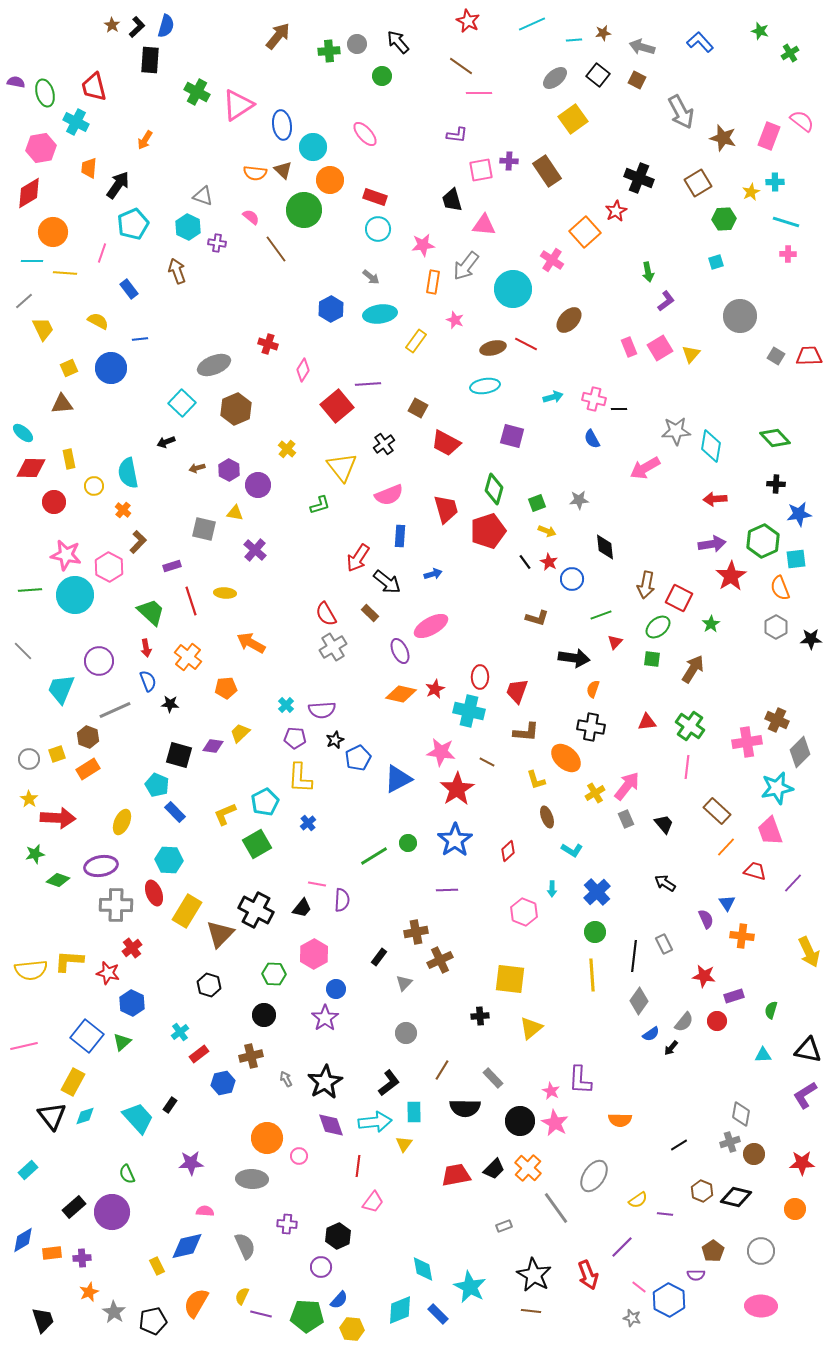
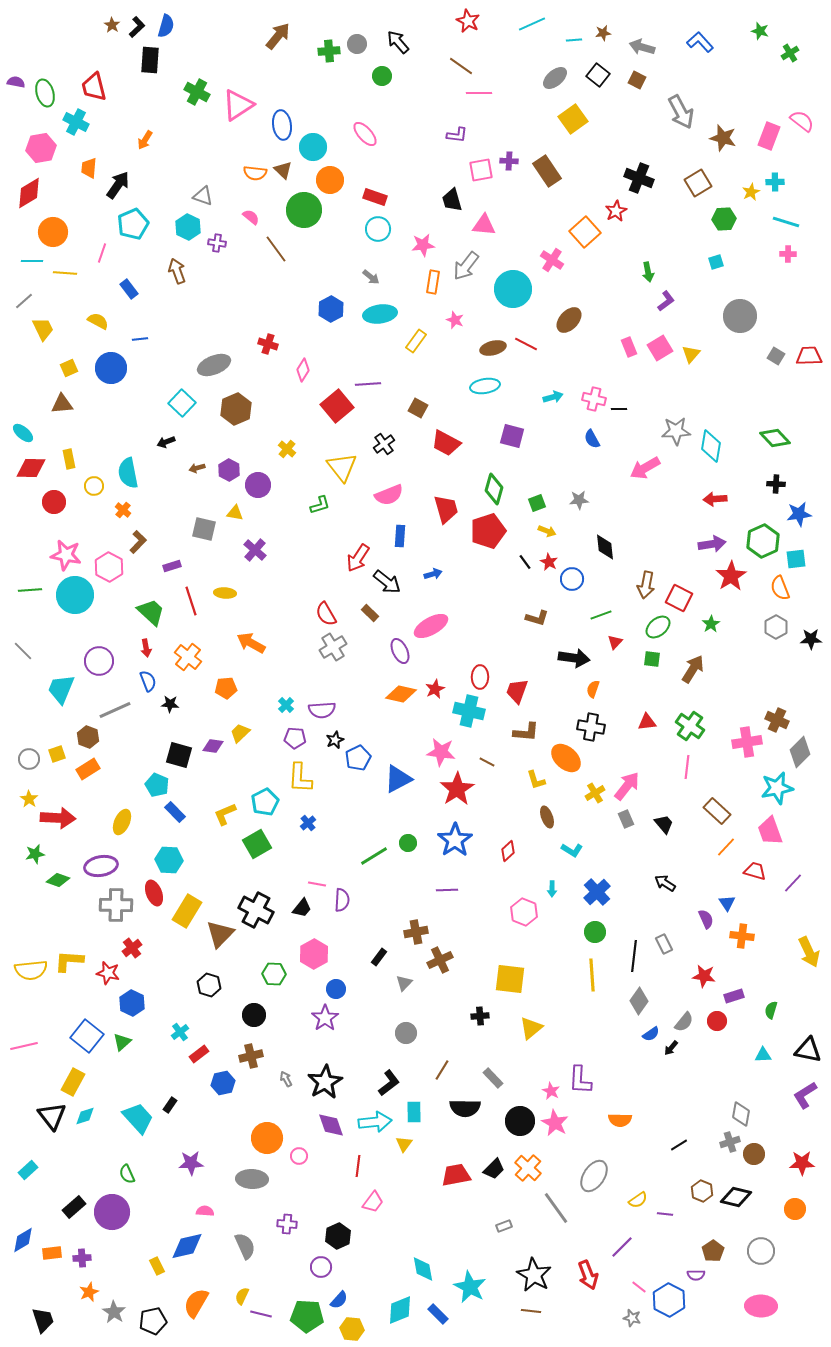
black circle at (264, 1015): moved 10 px left
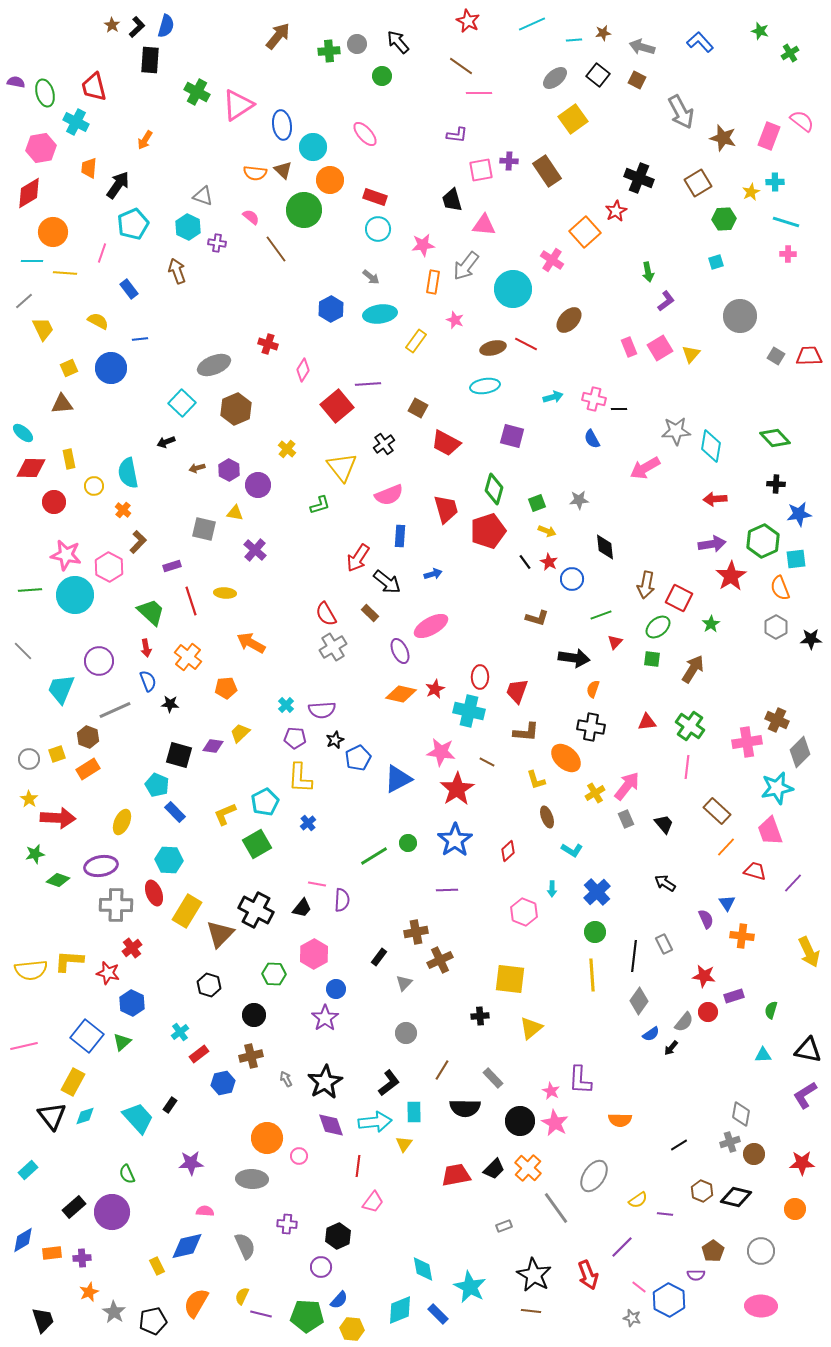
red circle at (717, 1021): moved 9 px left, 9 px up
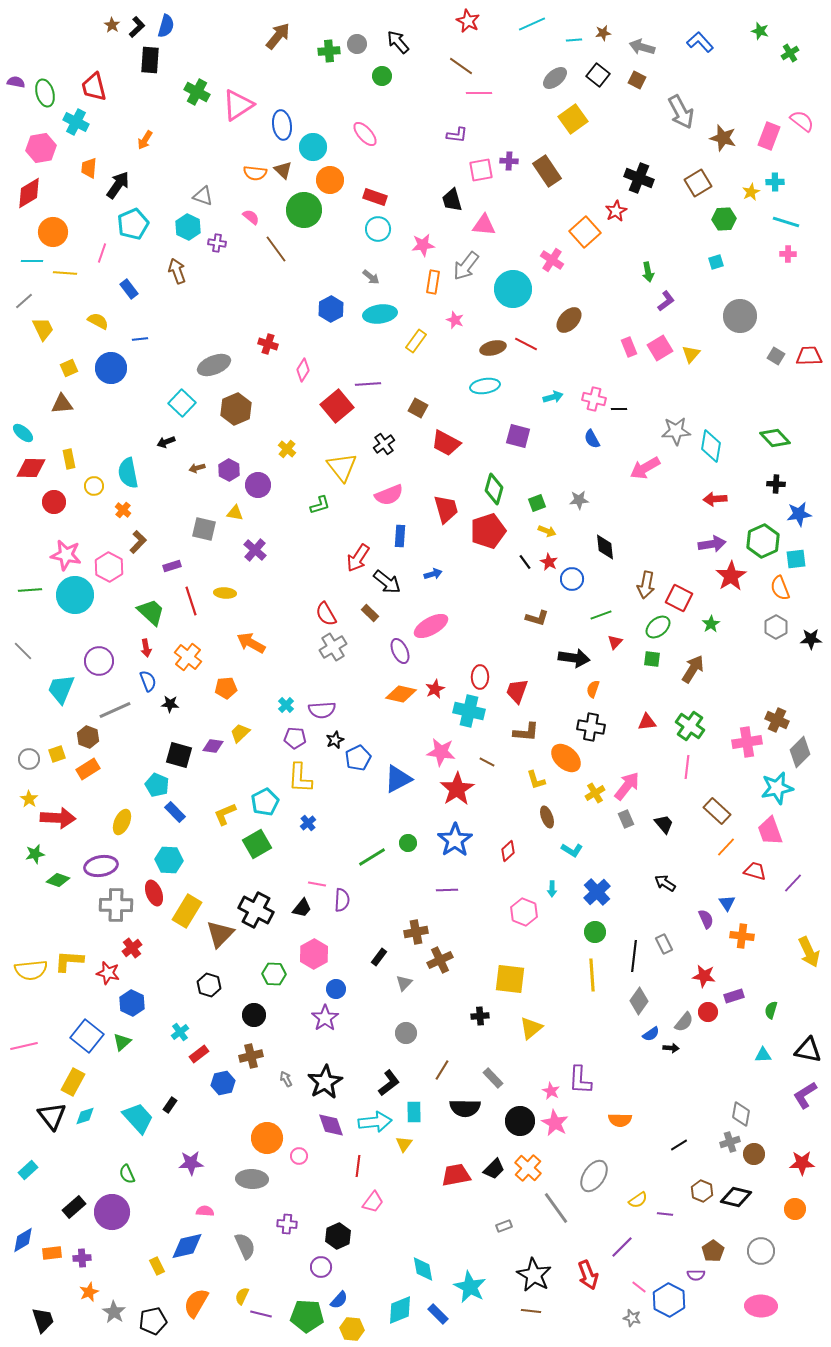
purple square at (512, 436): moved 6 px right
green line at (374, 856): moved 2 px left, 1 px down
black arrow at (671, 1048): rotated 126 degrees counterclockwise
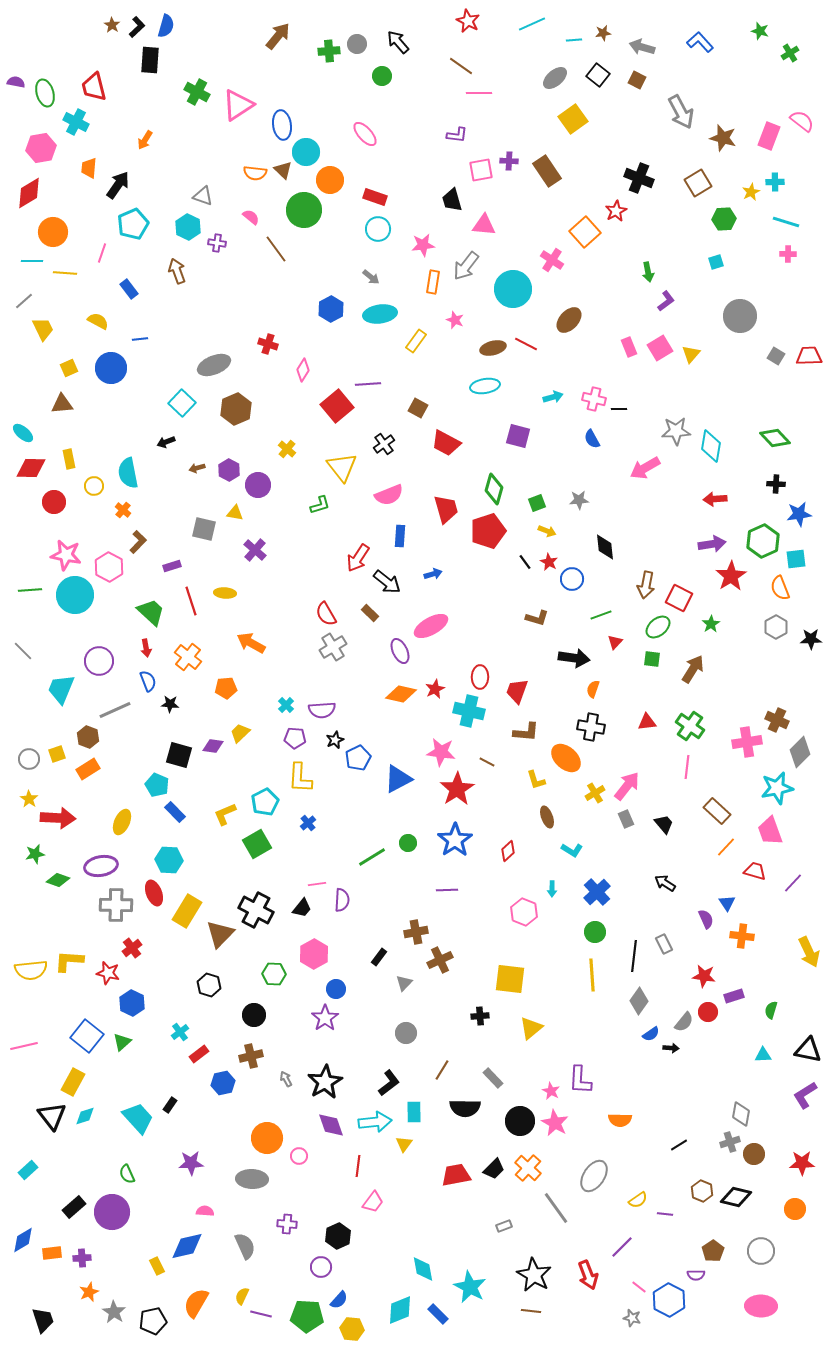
cyan circle at (313, 147): moved 7 px left, 5 px down
pink line at (317, 884): rotated 18 degrees counterclockwise
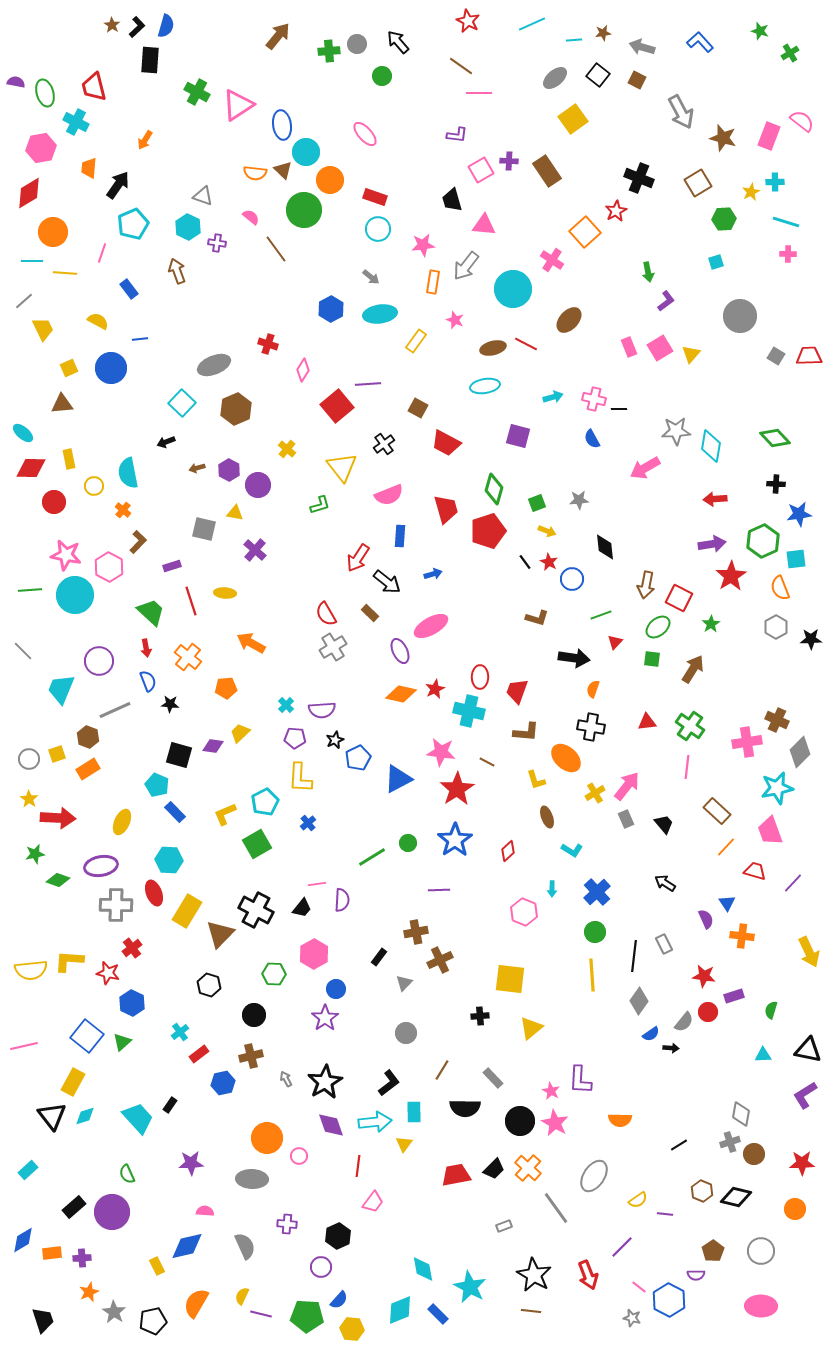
pink square at (481, 170): rotated 20 degrees counterclockwise
purple line at (447, 890): moved 8 px left
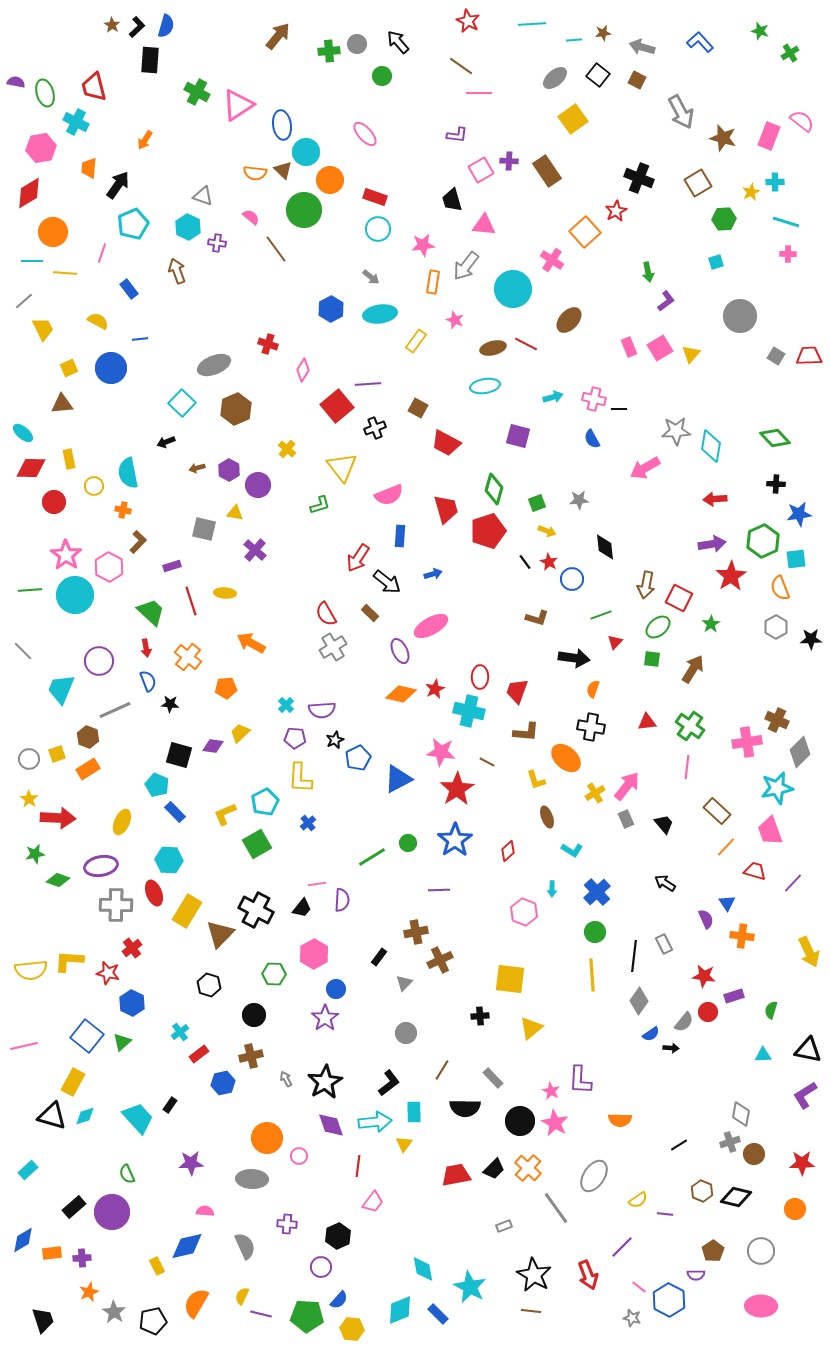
cyan line at (532, 24): rotated 20 degrees clockwise
black cross at (384, 444): moved 9 px left, 16 px up; rotated 15 degrees clockwise
orange cross at (123, 510): rotated 28 degrees counterclockwise
pink star at (66, 555): rotated 24 degrees clockwise
black triangle at (52, 1116): rotated 36 degrees counterclockwise
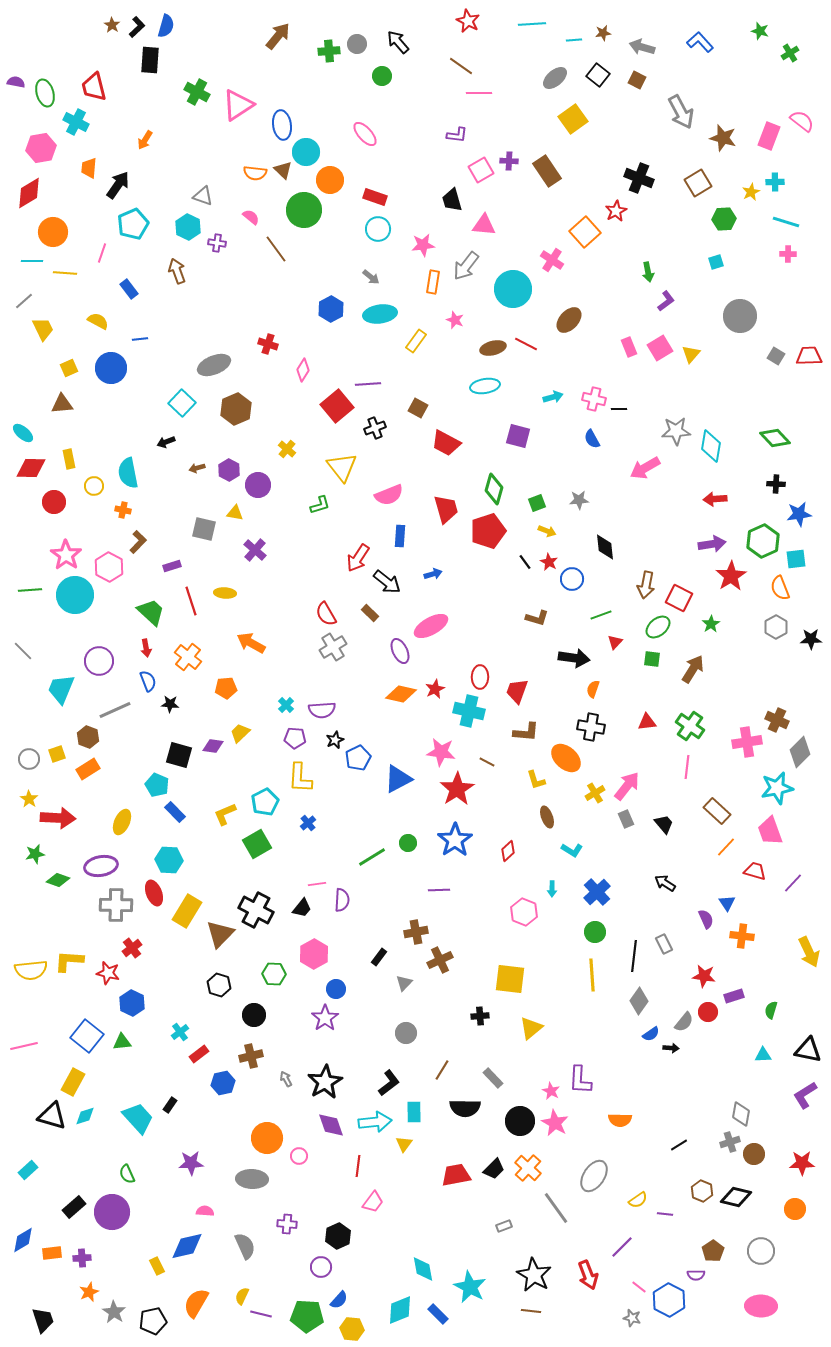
black hexagon at (209, 985): moved 10 px right
green triangle at (122, 1042): rotated 36 degrees clockwise
